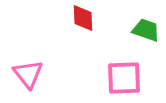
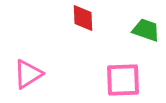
pink triangle: rotated 36 degrees clockwise
pink square: moved 1 px left, 2 px down
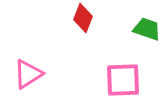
red diamond: rotated 24 degrees clockwise
green trapezoid: moved 1 px right, 1 px up
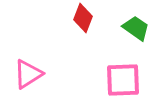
green trapezoid: moved 11 px left, 1 px up; rotated 16 degrees clockwise
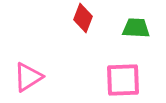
green trapezoid: rotated 32 degrees counterclockwise
pink triangle: moved 3 px down
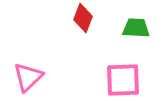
pink triangle: rotated 12 degrees counterclockwise
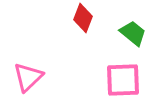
green trapezoid: moved 3 px left, 5 px down; rotated 36 degrees clockwise
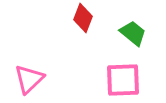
pink triangle: moved 1 px right, 2 px down
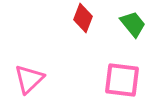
green trapezoid: moved 9 px up; rotated 12 degrees clockwise
pink square: moved 1 px left; rotated 9 degrees clockwise
